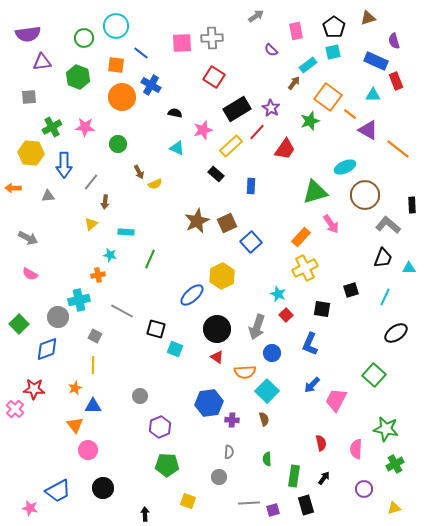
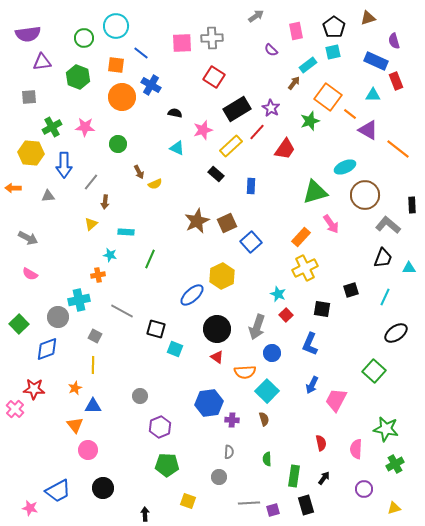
green square at (374, 375): moved 4 px up
blue arrow at (312, 385): rotated 18 degrees counterclockwise
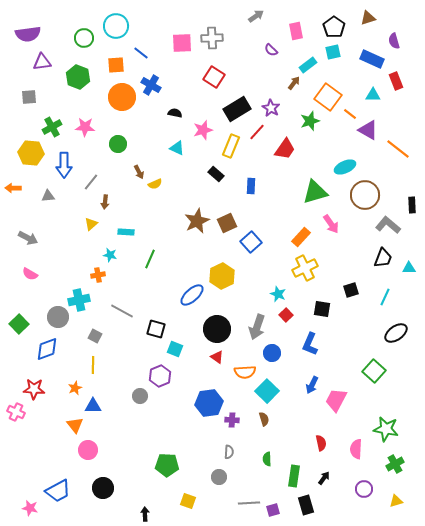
blue rectangle at (376, 61): moved 4 px left, 2 px up
orange square at (116, 65): rotated 12 degrees counterclockwise
yellow rectangle at (231, 146): rotated 25 degrees counterclockwise
pink cross at (15, 409): moved 1 px right, 3 px down; rotated 18 degrees counterclockwise
purple hexagon at (160, 427): moved 51 px up
yellow triangle at (394, 508): moved 2 px right, 7 px up
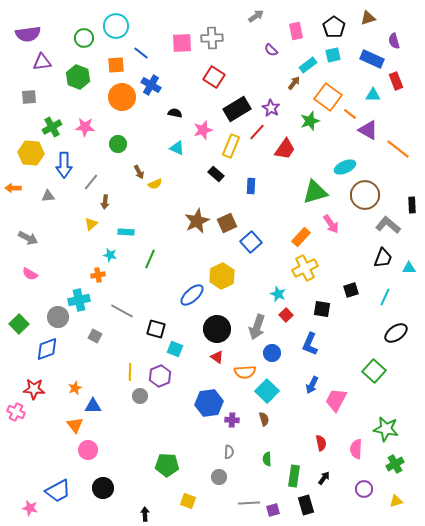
cyan square at (333, 52): moved 3 px down
yellow line at (93, 365): moved 37 px right, 7 px down
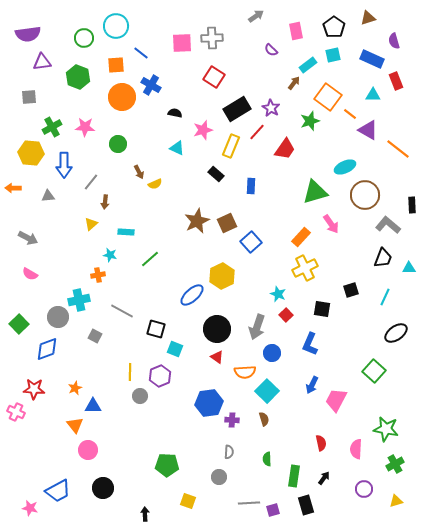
green line at (150, 259): rotated 24 degrees clockwise
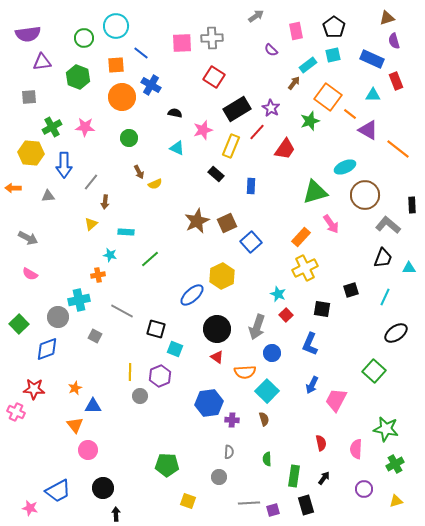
brown triangle at (368, 18): moved 19 px right
green circle at (118, 144): moved 11 px right, 6 px up
black arrow at (145, 514): moved 29 px left
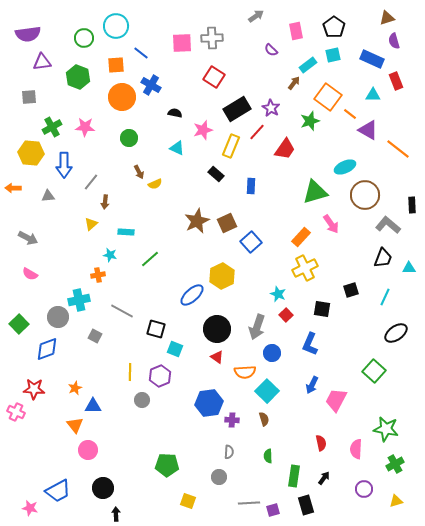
gray circle at (140, 396): moved 2 px right, 4 px down
green semicircle at (267, 459): moved 1 px right, 3 px up
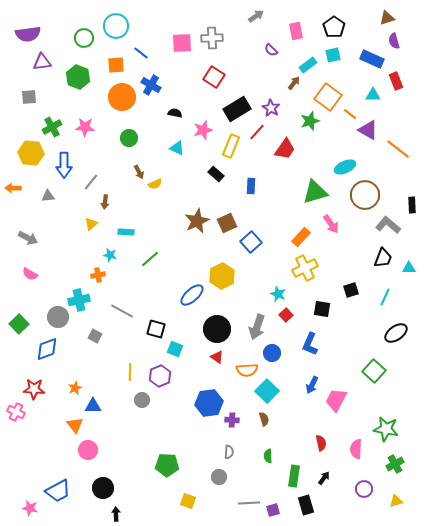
orange semicircle at (245, 372): moved 2 px right, 2 px up
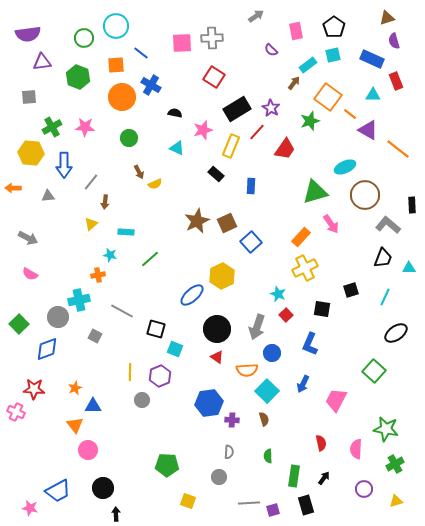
blue arrow at (312, 385): moved 9 px left, 1 px up
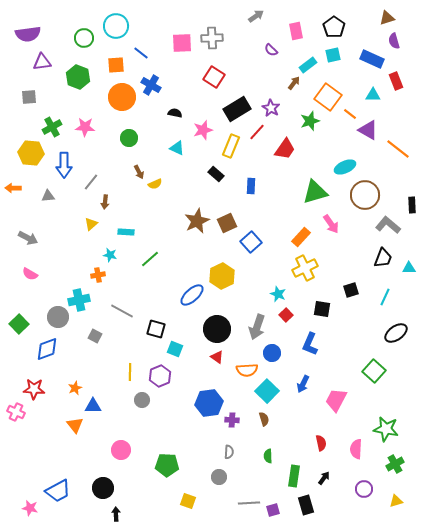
pink circle at (88, 450): moved 33 px right
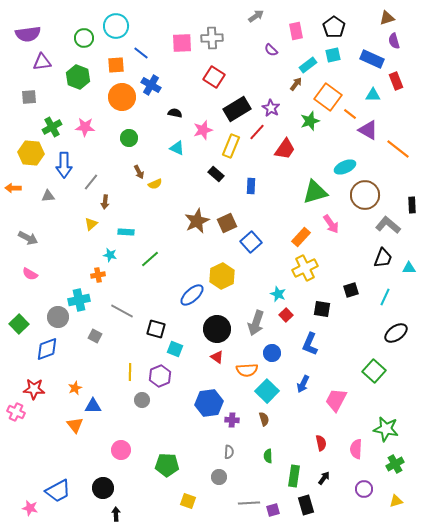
brown arrow at (294, 83): moved 2 px right, 1 px down
gray arrow at (257, 327): moved 1 px left, 4 px up
